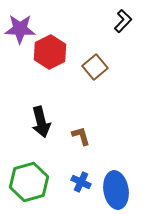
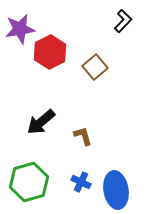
purple star: rotated 12 degrees counterclockwise
black arrow: rotated 64 degrees clockwise
brown L-shape: moved 2 px right
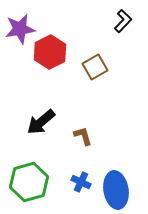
brown square: rotated 10 degrees clockwise
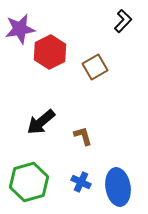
blue ellipse: moved 2 px right, 3 px up
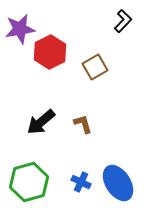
brown L-shape: moved 12 px up
blue ellipse: moved 4 px up; rotated 24 degrees counterclockwise
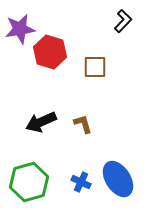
red hexagon: rotated 16 degrees counterclockwise
brown square: rotated 30 degrees clockwise
black arrow: rotated 16 degrees clockwise
blue ellipse: moved 4 px up
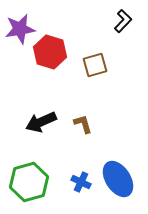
brown square: moved 2 px up; rotated 15 degrees counterclockwise
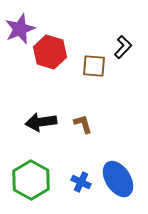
black L-shape: moved 26 px down
purple star: rotated 12 degrees counterclockwise
brown square: moved 1 px left, 1 px down; rotated 20 degrees clockwise
black arrow: rotated 16 degrees clockwise
green hexagon: moved 2 px right, 2 px up; rotated 15 degrees counterclockwise
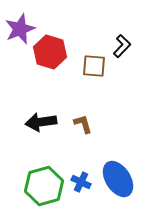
black L-shape: moved 1 px left, 1 px up
green hexagon: moved 13 px right, 6 px down; rotated 15 degrees clockwise
